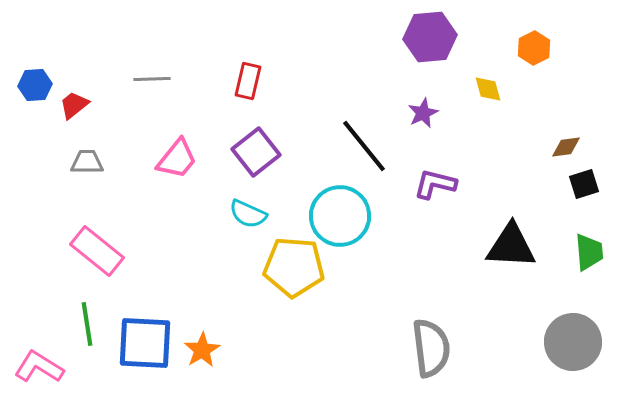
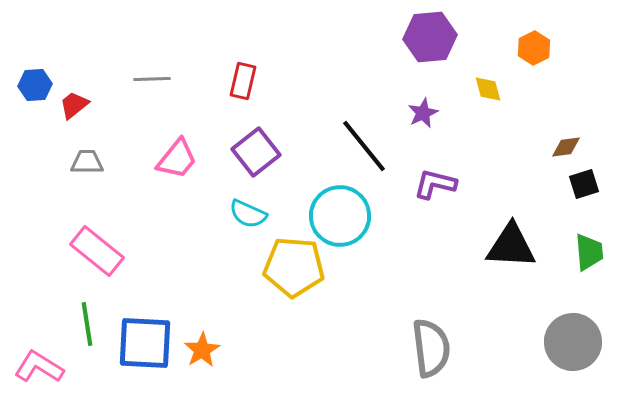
red rectangle: moved 5 px left
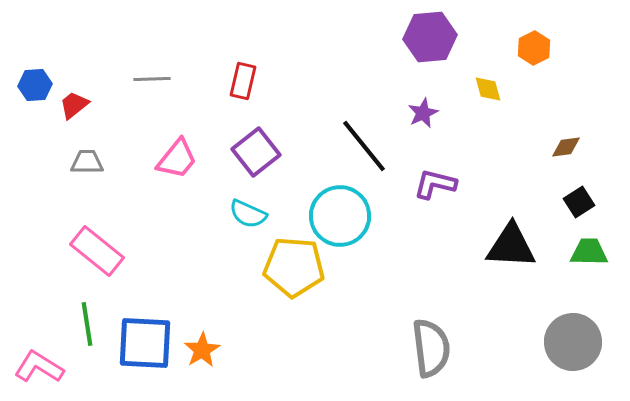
black square: moved 5 px left, 18 px down; rotated 16 degrees counterclockwise
green trapezoid: rotated 84 degrees counterclockwise
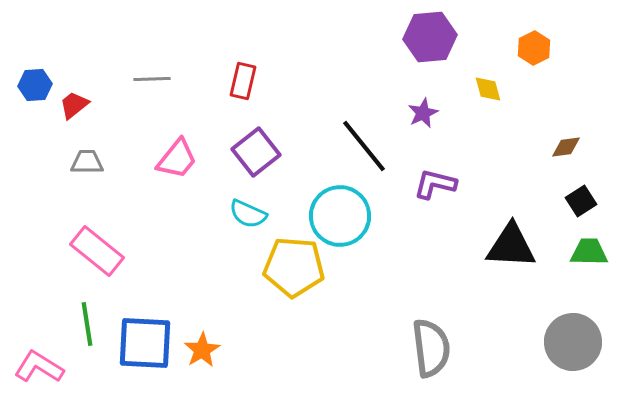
black square: moved 2 px right, 1 px up
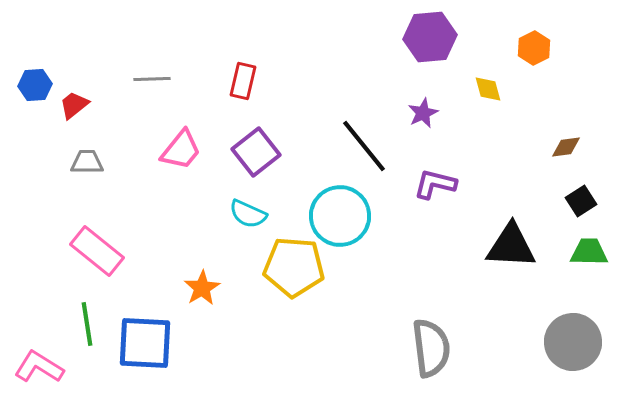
pink trapezoid: moved 4 px right, 9 px up
orange star: moved 62 px up
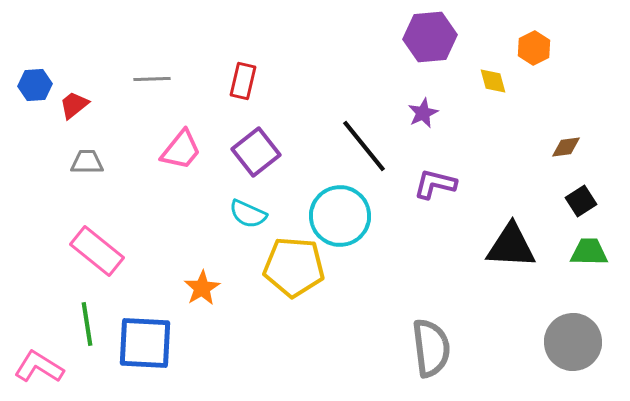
yellow diamond: moved 5 px right, 8 px up
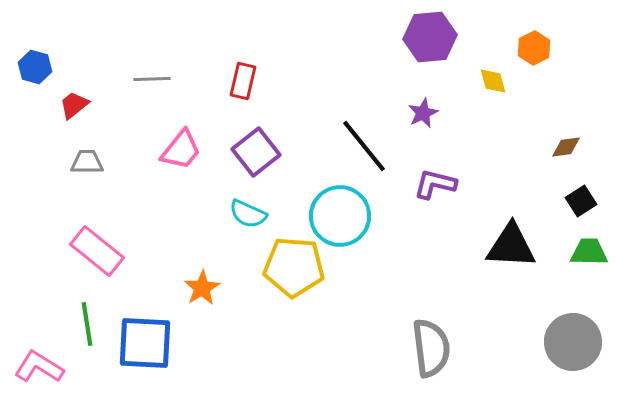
blue hexagon: moved 18 px up; rotated 20 degrees clockwise
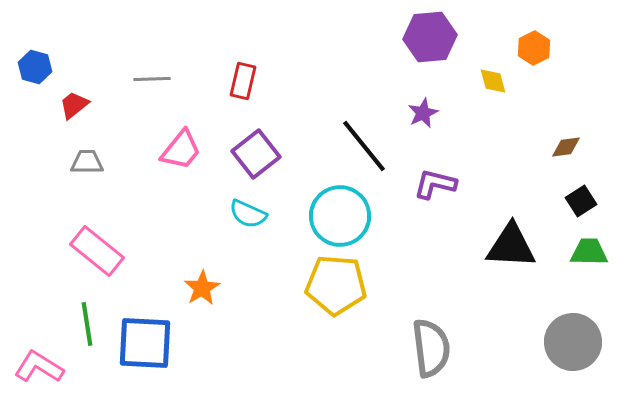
purple square: moved 2 px down
yellow pentagon: moved 42 px right, 18 px down
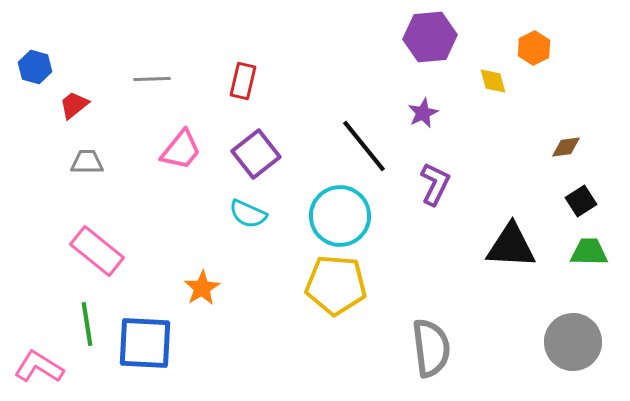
purple L-shape: rotated 102 degrees clockwise
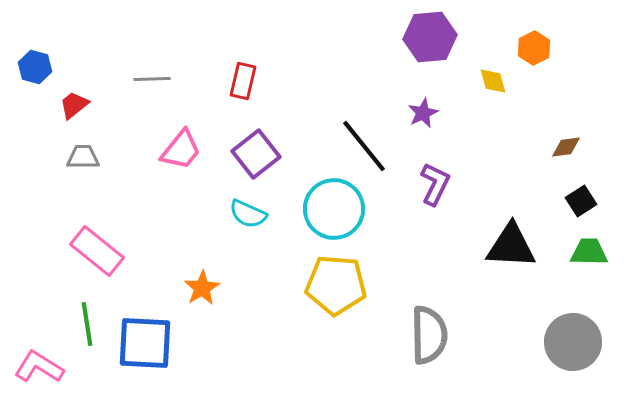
gray trapezoid: moved 4 px left, 5 px up
cyan circle: moved 6 px left, 7 px up
gray semicircle: moved 2 px left, 13 px up; rotated 6 degrees clockwise
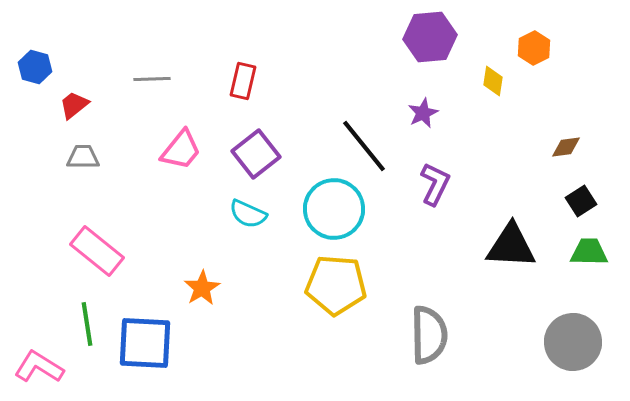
yellow diamond: rotated 24 degrees clockwise
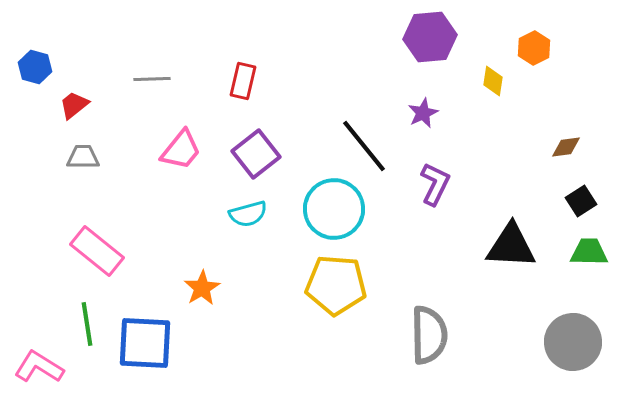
cyan semicircle: rotated 39 degrees counterclockwise
